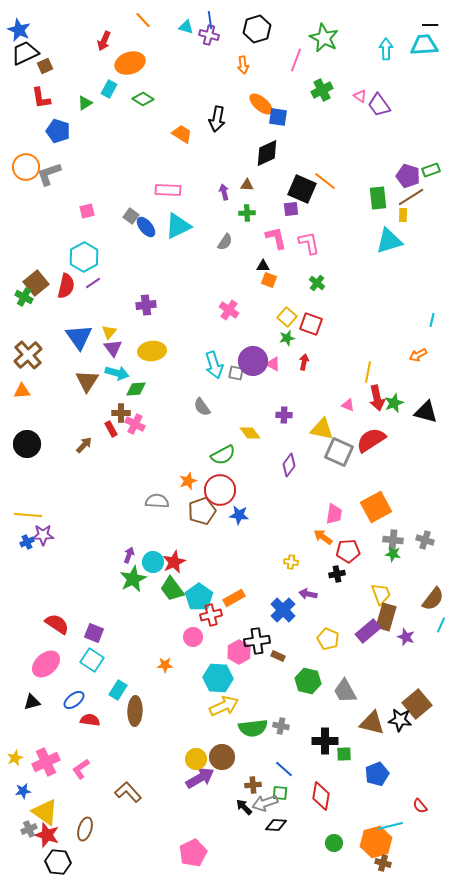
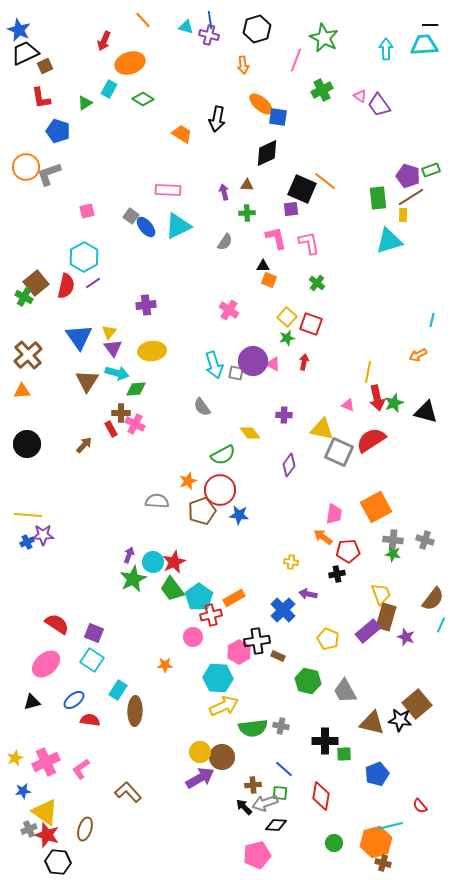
yellow circle at (196, 759): moved 4 px right, 7 px up
pink pentagon at (193, 853): moved 64 px right, 2 px down; rotated 12 degrees clockwise
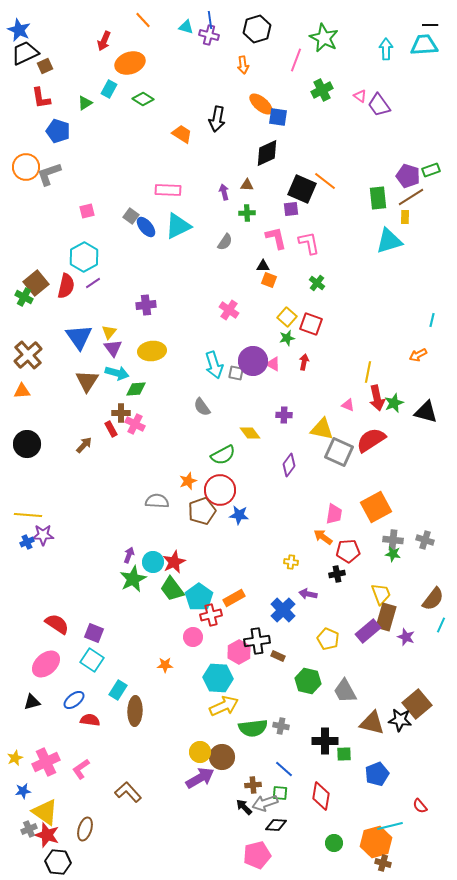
yellow rectangle at (403, 215): moved 2 px right, 2 px down
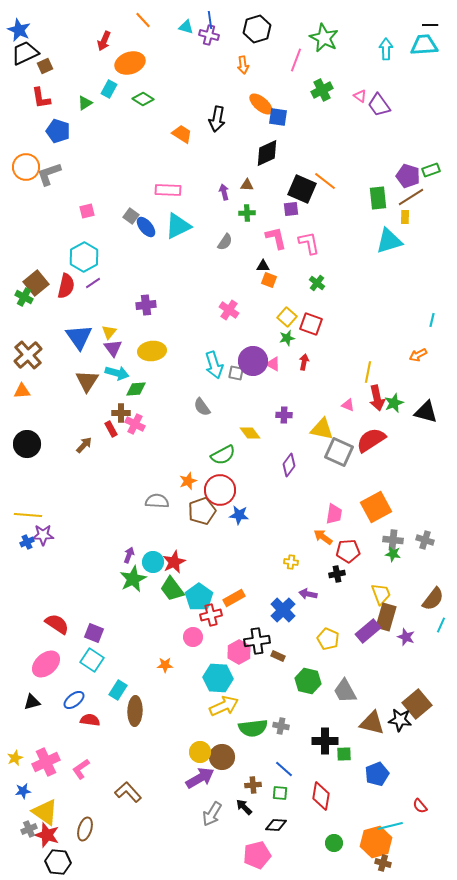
gray arrow at (265, 803): moved 53 px left, 11 px down; rotated 40 degrees counterclockwise
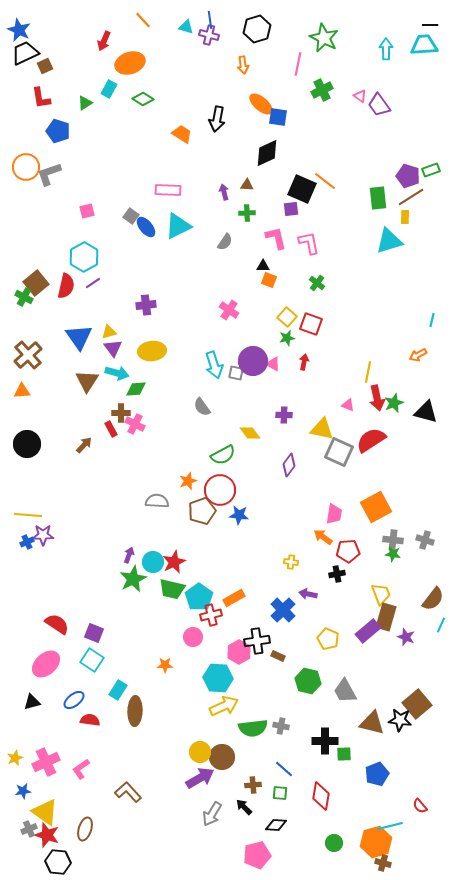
pink line at (296, 60): moved 2 px right, 4 px down; rotated 10 degrees counterclockwise
yellow triangle at (109, 332): rotated 35 degrees clockwise
green trapezoid at (172, 589): rotated 40 degrees counterclockwise
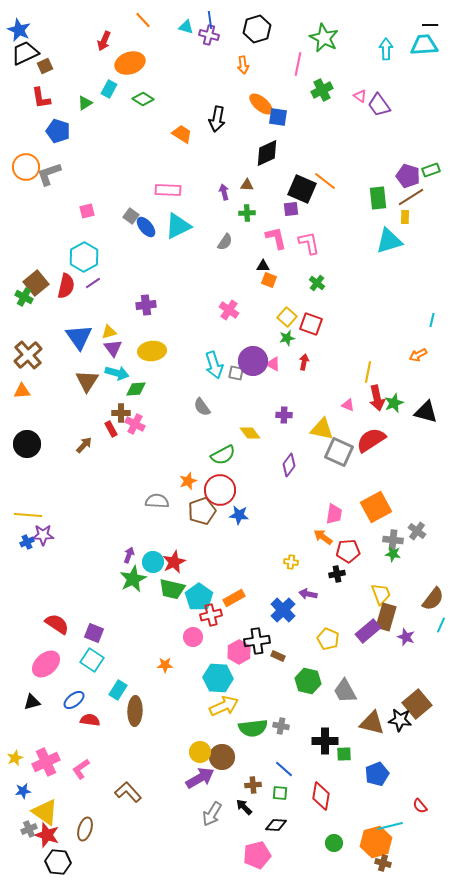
gray cross at (425, 540): moved 8 px left, 9 px up; rotated 18 degrees clockwise
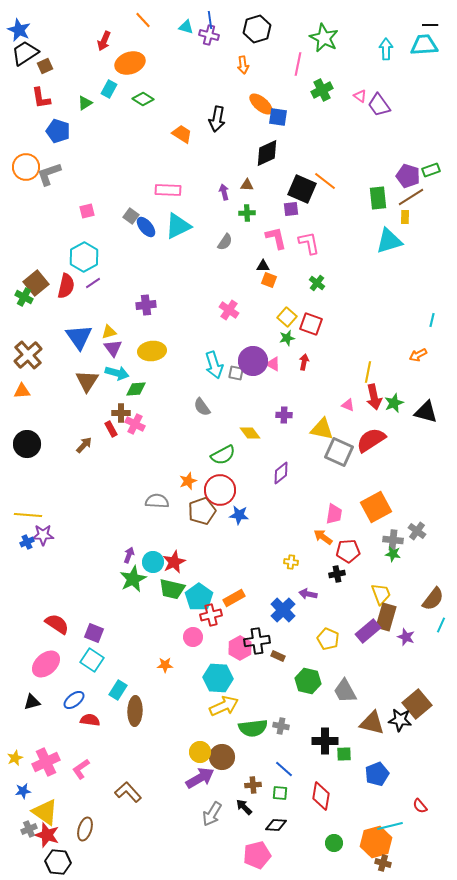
black trapezoid at (25, 53): rotated 8 degrees counterclockwise
red arrow at (377, 398): moved 3 px left, 1 px up
purple diamond at (289, 465): moved 8 px left, 8 px down; rotated 15 degrees clockwise
pink hexagon at (239, 652): moved 1 px right, 4 px up
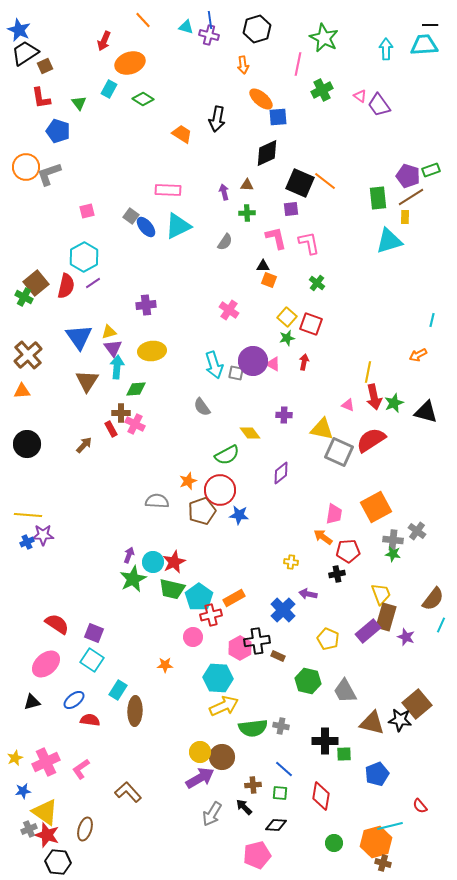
green triangle at (85, 103): moved 6 px left; rotated 35 degrees counterclockwise
orange ellipse at (261, 104): moved 5 px up
blue square at (278, 117): rotated 12 degrees counterclockwise
black square at (302, 189): moved 2 px left, 6 px up
cyan arrow at (117, 373): moved 6 px up; rotated 100 degrees counterclockwise
green semicircle at (223, 455): moved 4 px right
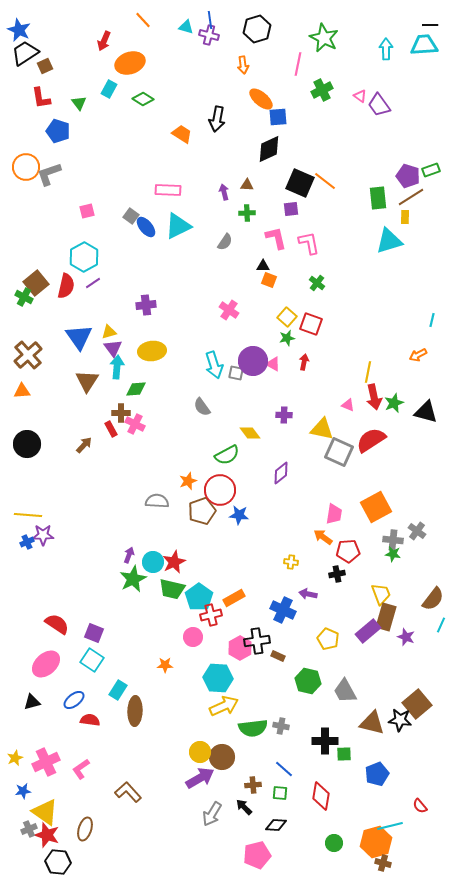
black diamond at (267, 153): moved 2 px right, 4 px up
blue cross at (283, 610): rotated 20 degrees counterclockwise
